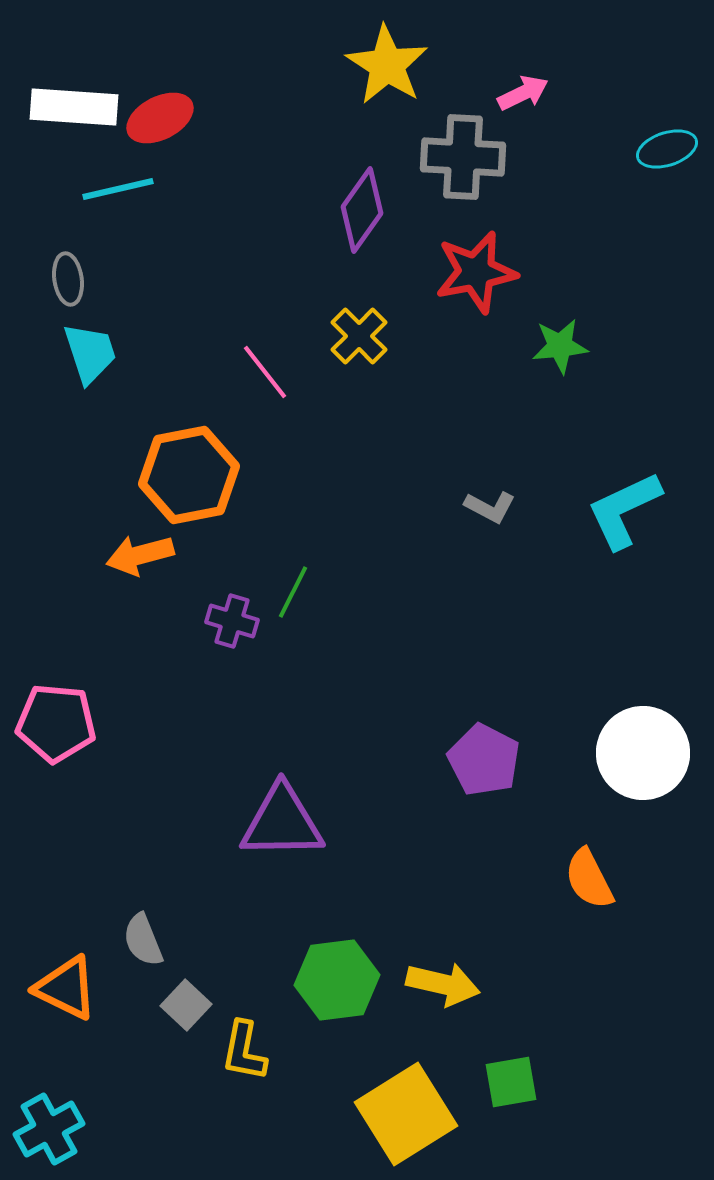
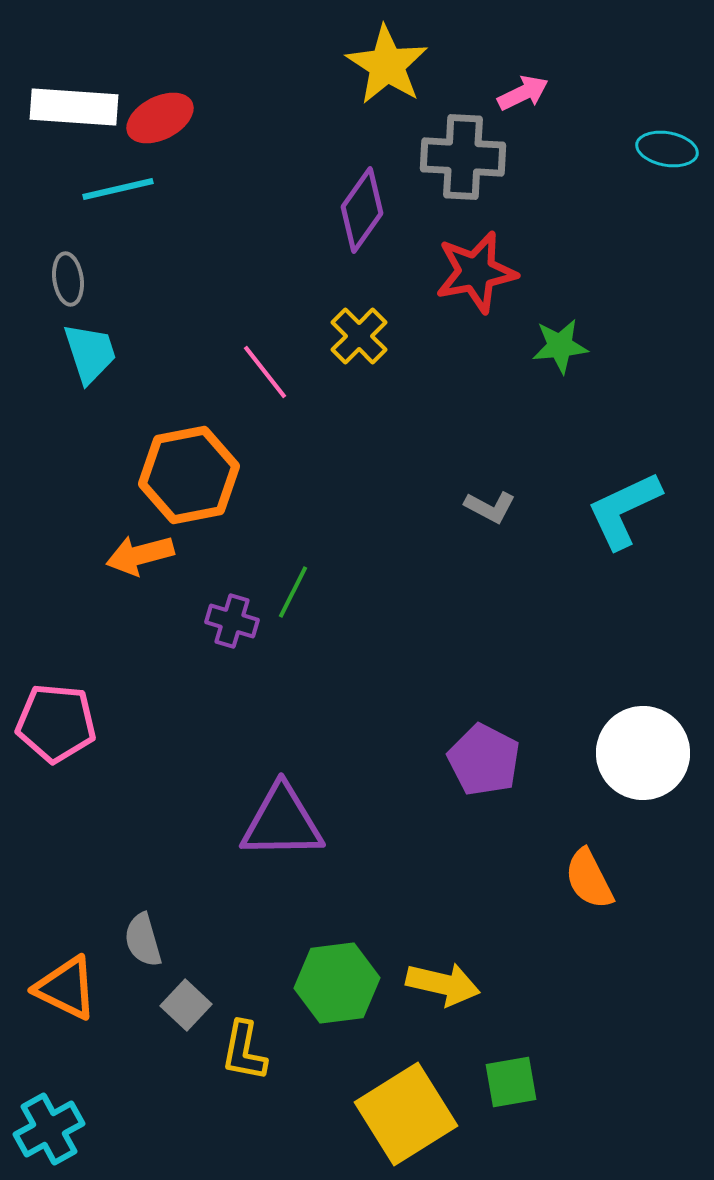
cyan ellipse: rotated 28 degrees clockwise
gray semicircle: rotated 6 degrees clockwise
green hexagon: moved 3 px down
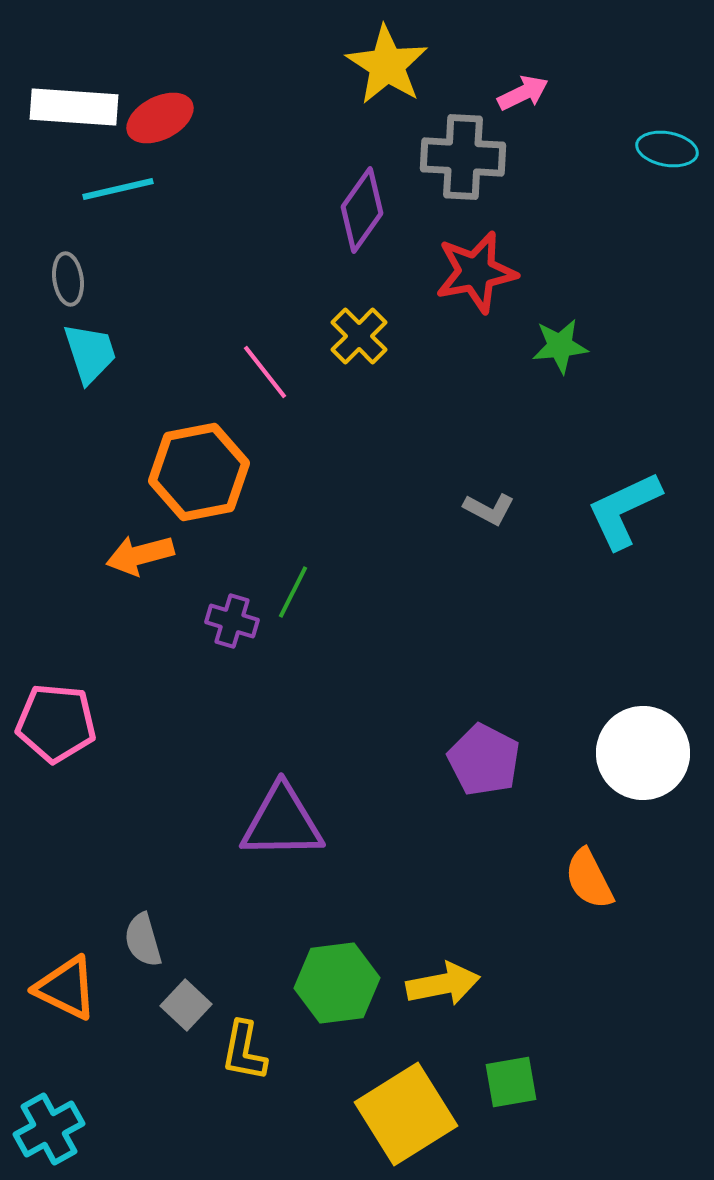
orange hexagon: moved 10 px right, 3 px up
gray L-shape: moved 1 px left, 2 px down
yellow arrow: rotated 24 degrees counterclockwise
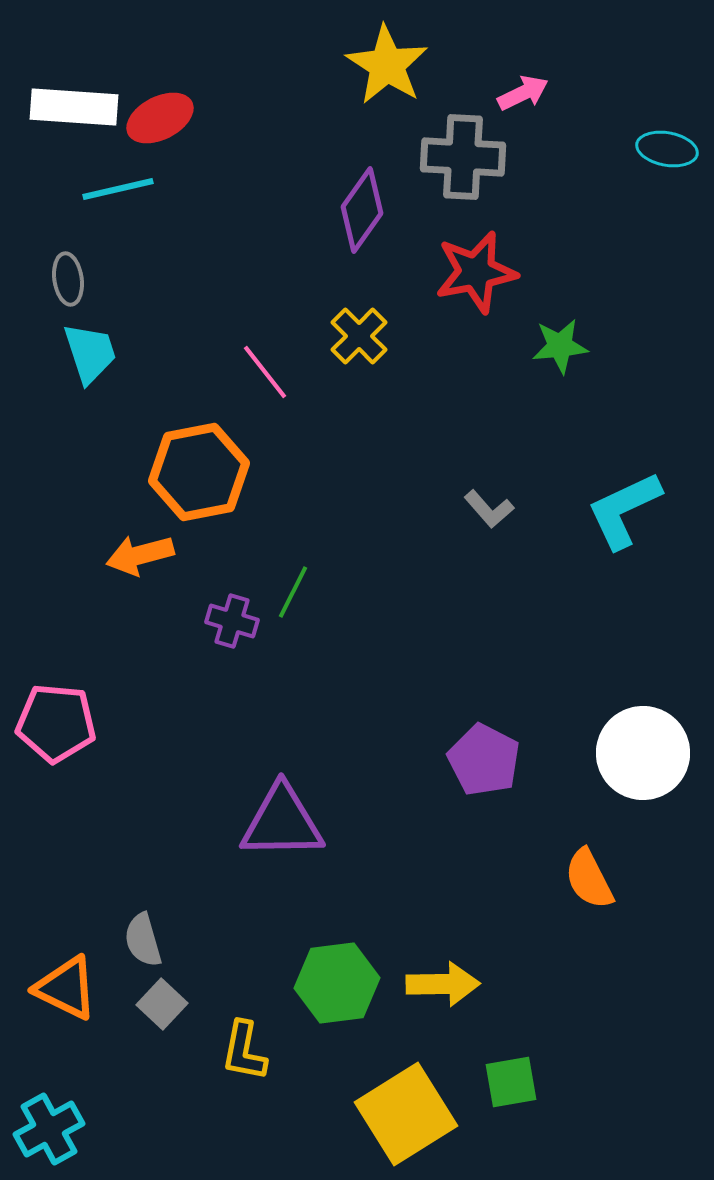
gray L-shape: rotated 21 degrees clockwise
yellow arrow: rotated 10 degrees clockwise
gray square: moved 24 px left, 1 px up
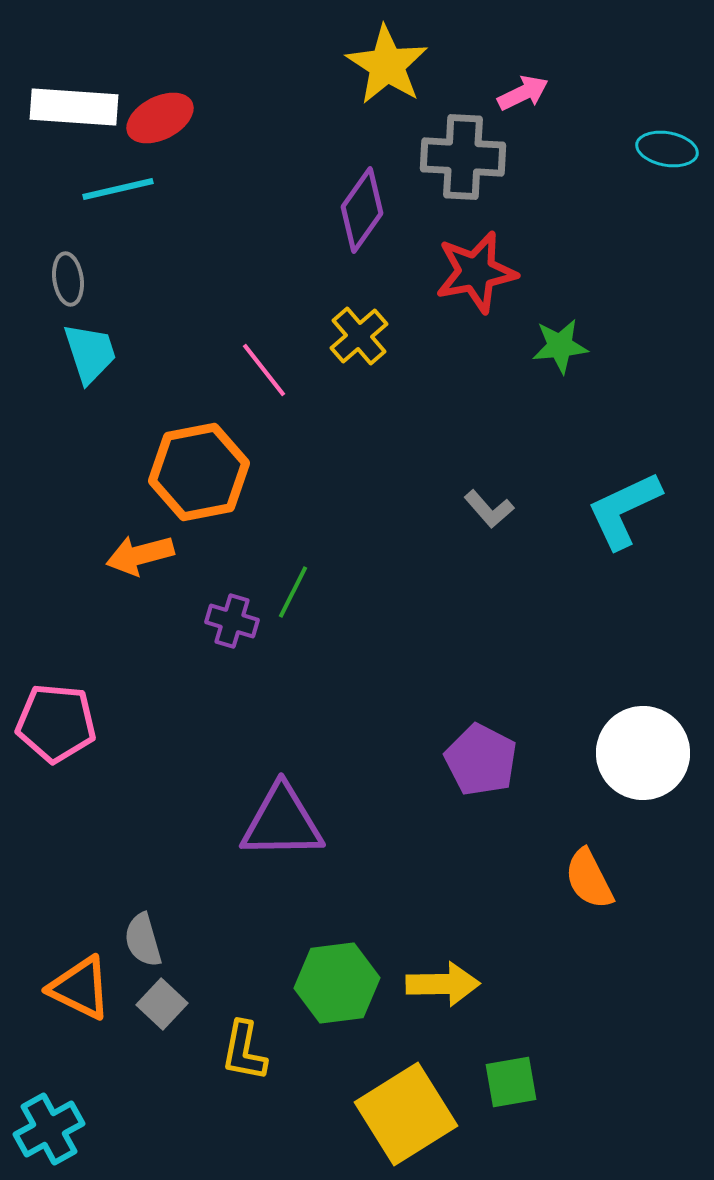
yellow cross: rotated 4 degrees clockwise
pink line: moved 1 px left, 2 px up
purple pentagon: moved 3 px left
orange triangle: moved 14 px right
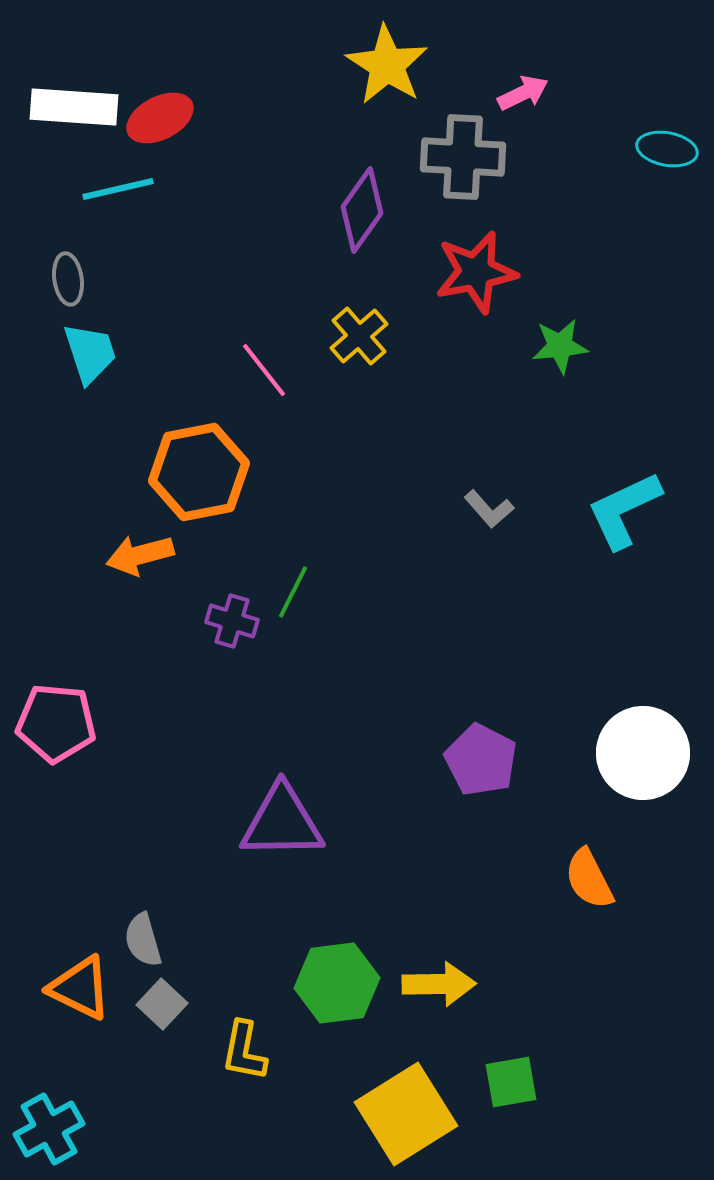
yellow arrow: moved 4 px left
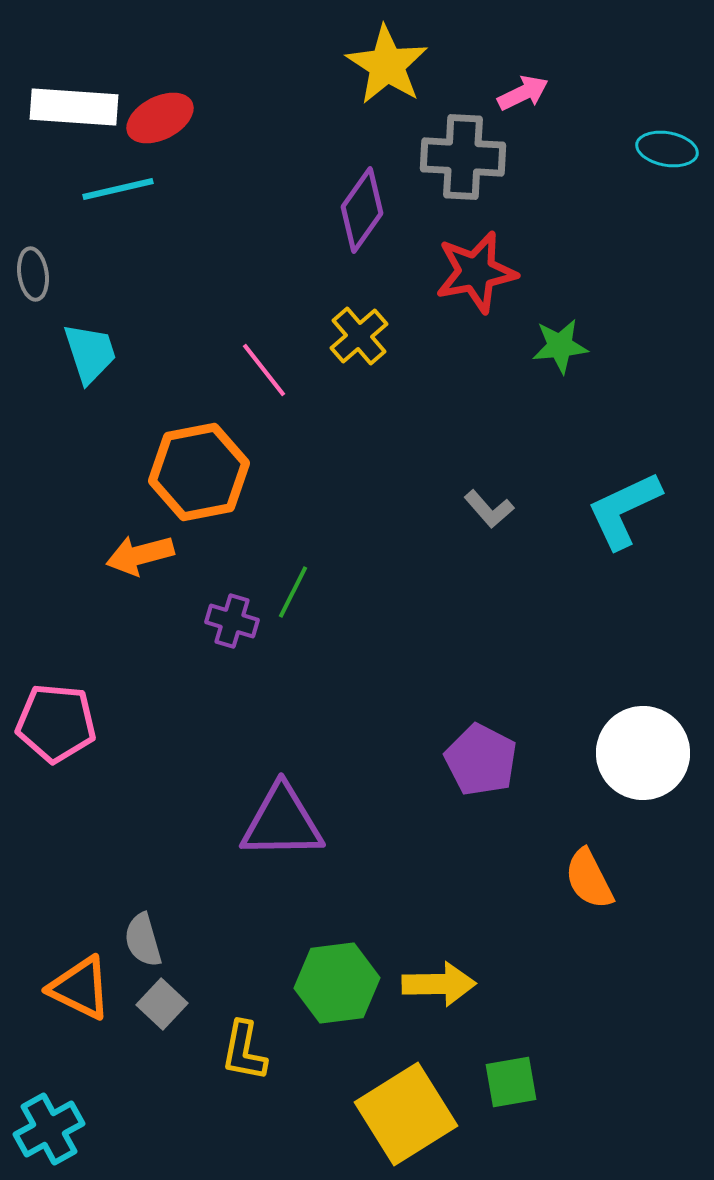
gray ellipse: moved 35 px left, 5 px up
